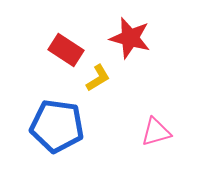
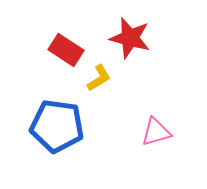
yellow L-shape: moved 1 px right
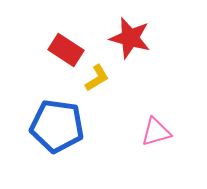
yellow L-shape: moved 2 px left
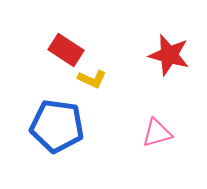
red star: moved 39 px right, 17 px down
yellow L-shape: moved 5 px left, 1 px down; rotated 56 degrees clockwise
pink triangle: moved 1 px right, 1 px down
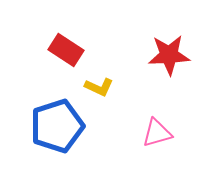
red star: rotated 18 degrees counterclockwise
yellow L-shape: moved 7 px right, 8 px down
blue pentagon: rotated 26 degrees counterclockwise
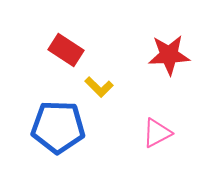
yellow L-shape: rotated 20 degrees clockwise
blue pentagon: moved 1 px right, 1 px down; rotated 20 degrees clockwise
pink triangle: rotated 12 degrees counterclockwise
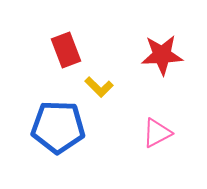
red rectangle: rotated 36 degrees clockwise
red star: moved 7 px left
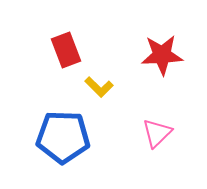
blue pentagon: moved 5 px right, 10 px down
pink triangle: rotated 16 degrees counterclockwise
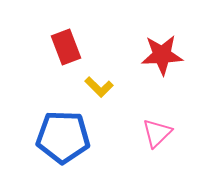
red rectangle: moved 3 px up
